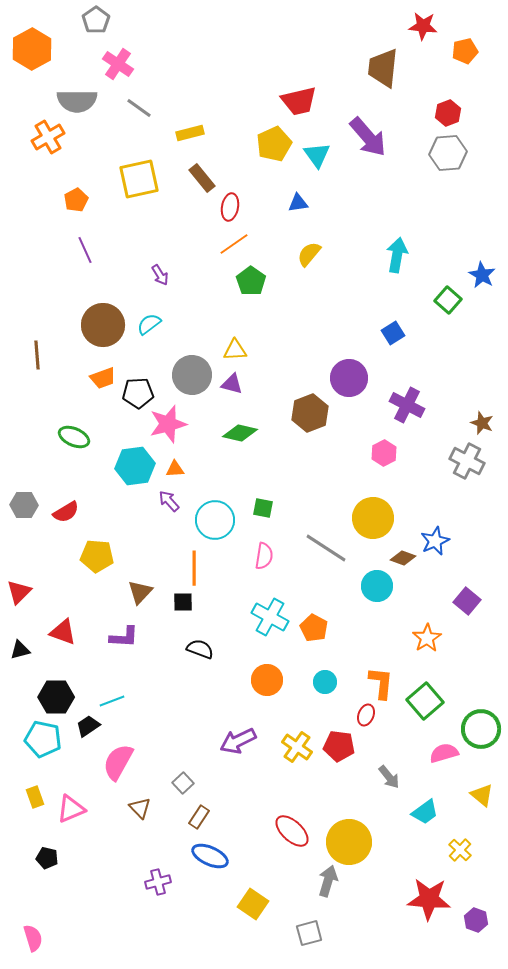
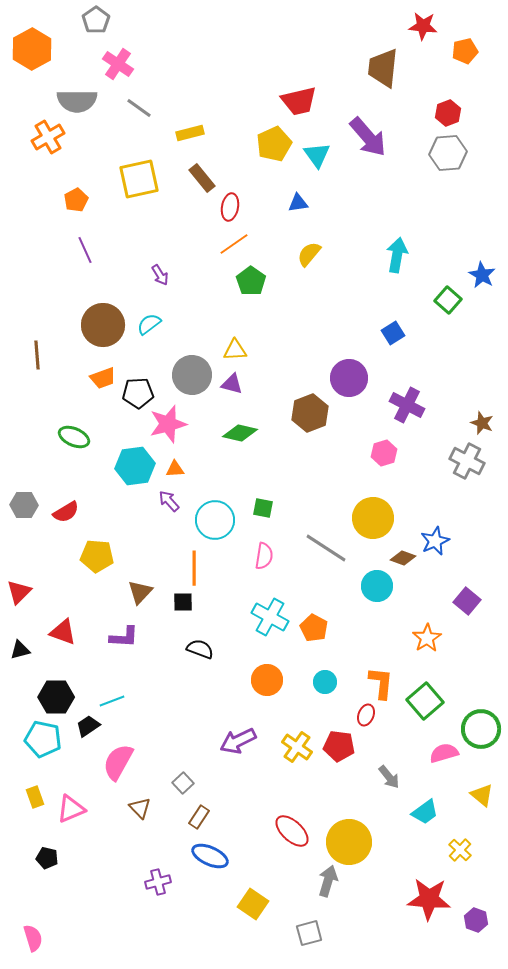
pink hexagon at (384, 453): rotated 10 degrees clockwise
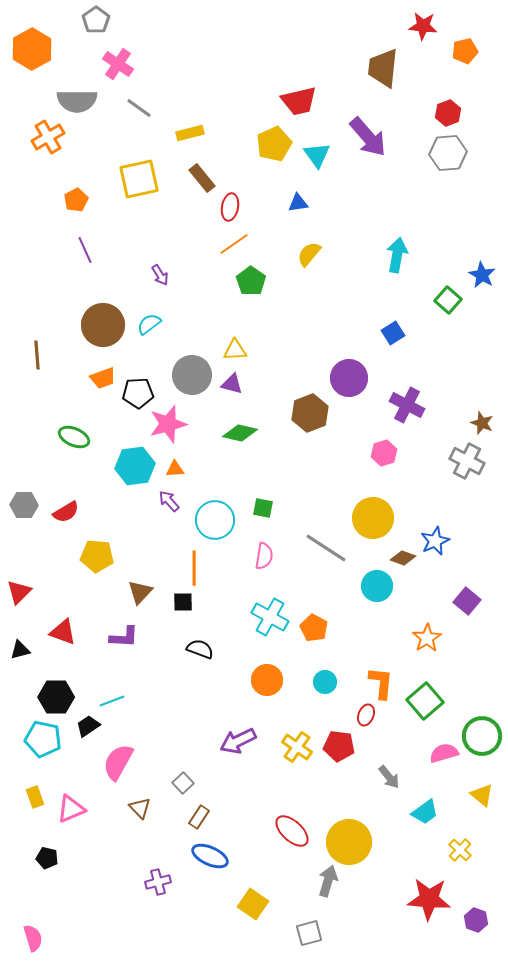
green circle at (481, 729): moved 1 px right, 7 px down
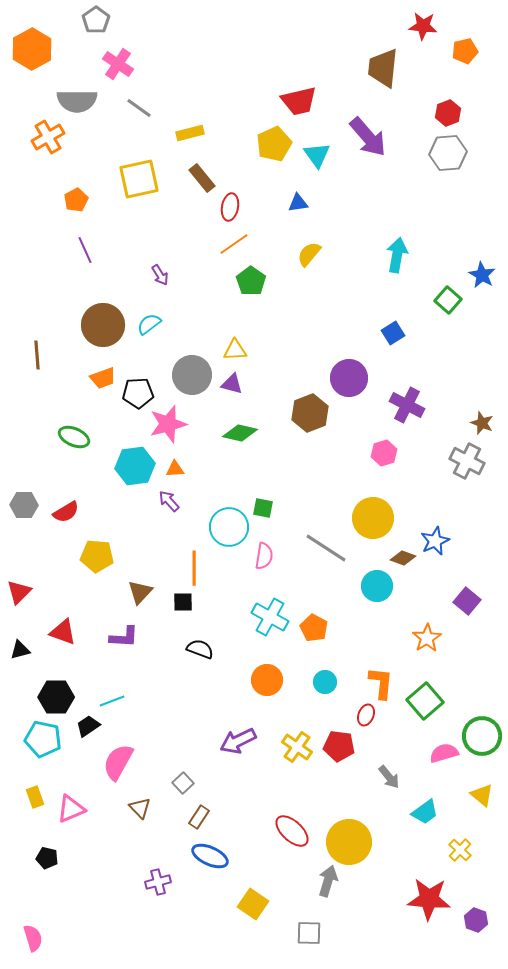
cyan circle at (215, 520): moved 14 px right, 7 px down
gray square at (309, 933): rotated 16 degrees clockwise
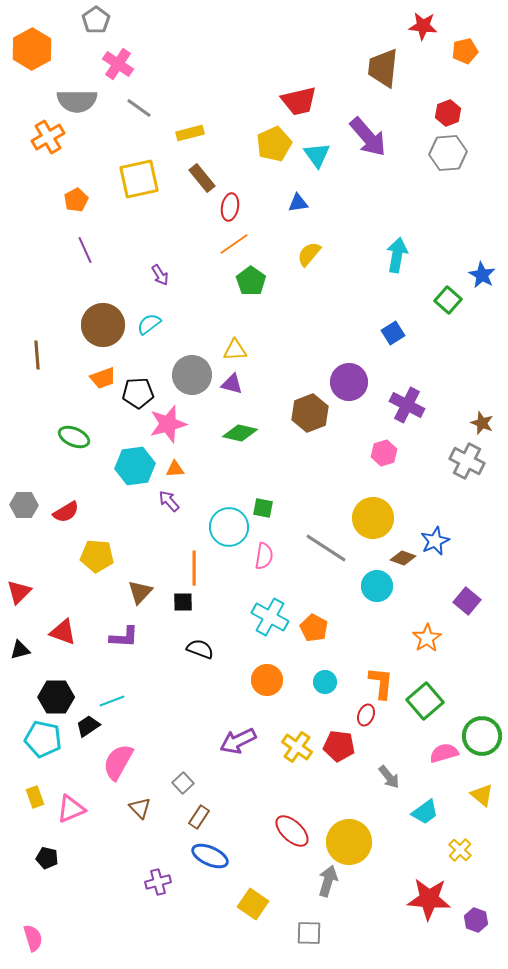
purple circle at (349, 378): moved 4 px down
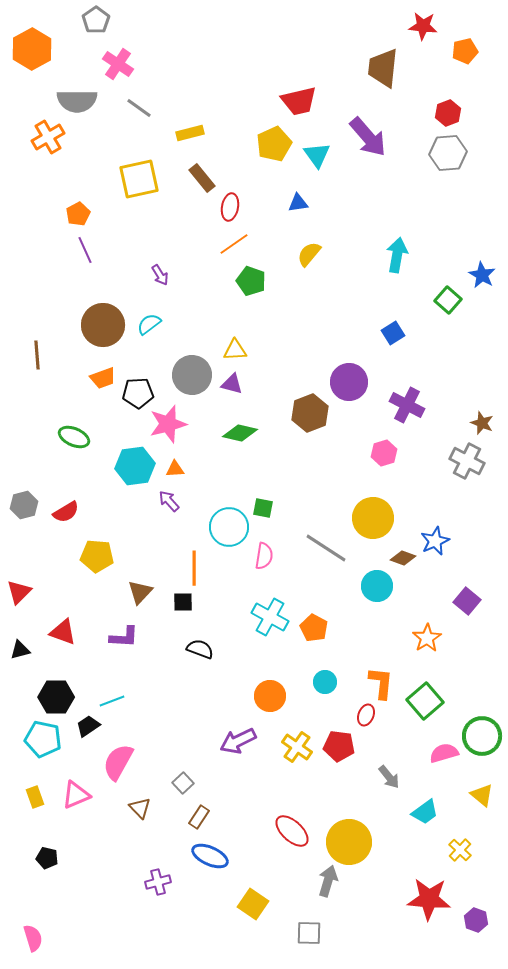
orange pentagon at (76, 200): moved 2 px right, 14 px down
green pentagon at (251, 281): rotated 16 degrees counterclockwise
gray hexagon at (24, 505): rotated 16 degrees counterclockwise
orange circle at (267, 680): moved 3 px right, 16 px down
pink triangle at (71, 809): moved 5 px right, 14 px up
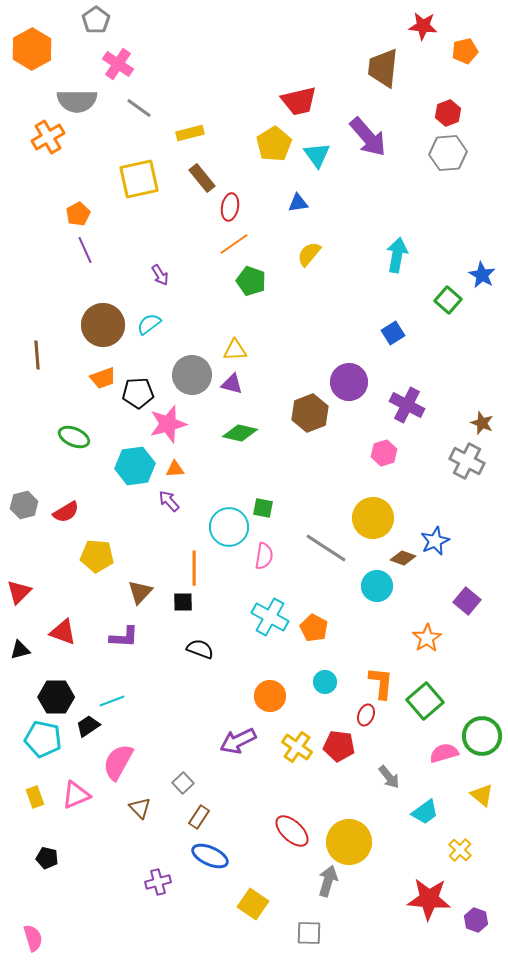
yellow pentagon at (274, 144): rotated 8 degrees counterclockwise
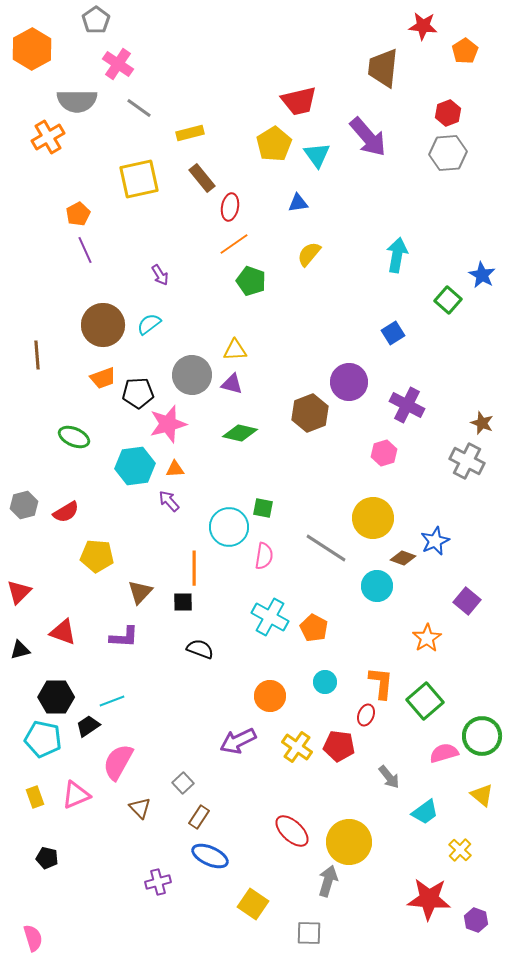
orange pentagon at (465, 51): rotated 20 degrees counterclockwise
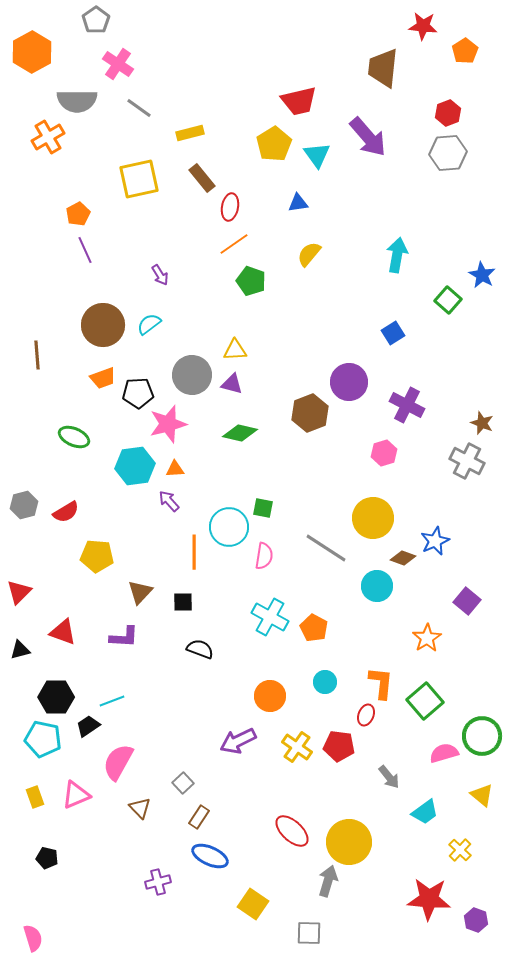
orange hexagon at (32, 49): moved 3 px down
orange line at (194, 568): moved 16 px up
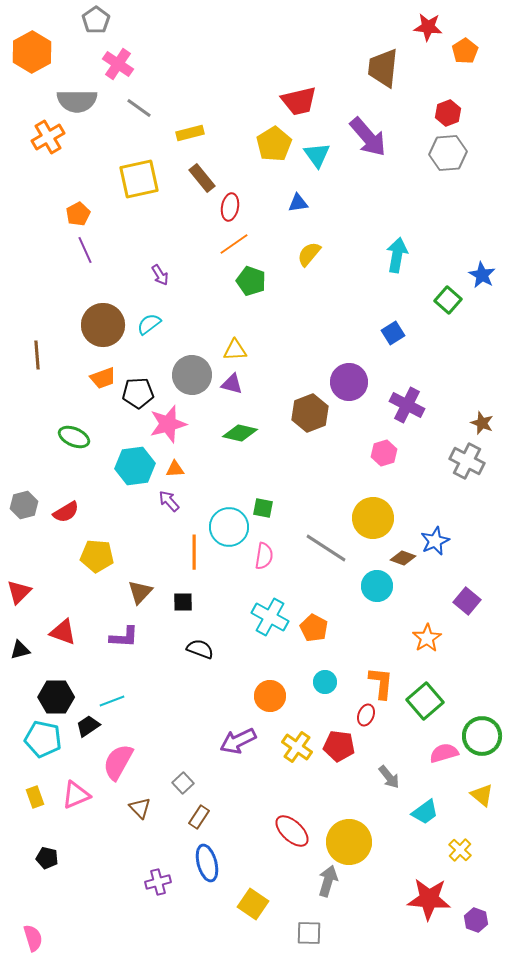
red star at (423, 26): moved 5 px right, 1 px down
blue ellipse at (210, 856): moved 3 px left, 7 px down; rotated 51 degrees clockwise
